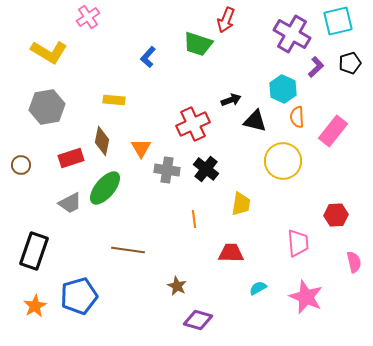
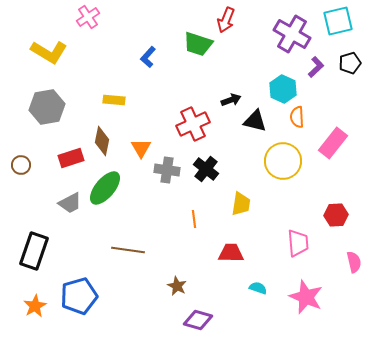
pink rectangle: moved 12 px down
cyan semicircle: rotated 48 degrees clockwise
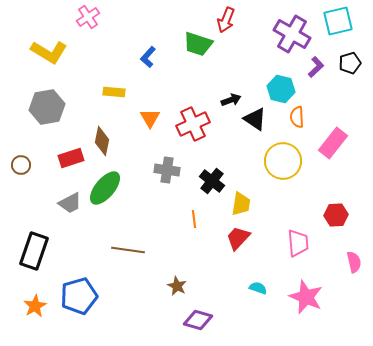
cyan hexagon: moved 2 px left; rotated 12 degrees counterclockwise
yellow rectangle: moved 8 px up
black triangle: moved 2 px up; rotated 20 degrees clockwise
orange triangle: moved 9 px right, 30 px up
black cross: moved 6 px right, 12 px down
red trapezoid: moved 7 px right, 15 px up; rotated 48 degrees counterclockwise
